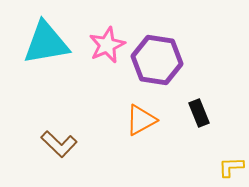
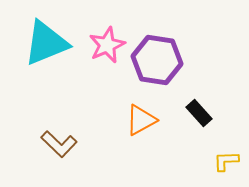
cyan triangle: rotated 12 degrees counterclockwise
black rectangle: rotated 20 degrees counterclockwise
yellow L-shape: moved 5 px left, 6 px up
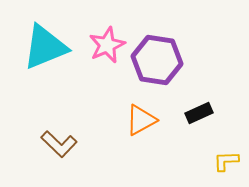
cyan triangle: moved 1 px left, 4 px down
black rectangle: rotated 72 degrees counterclockwise
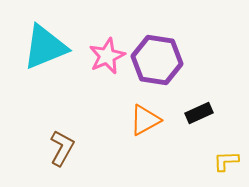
pink star: moved 11 px down
orange triangle: moved 4 px right
brown L-shape: moved 3 px right, 4 px down; rotated 105 degrees counterclockwise
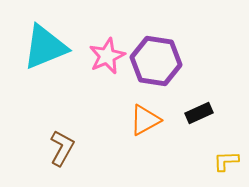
purple hexagon: moved 1 px left, 1 px down
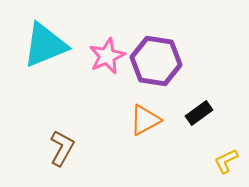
cyan triangle: moved 2 px up
black rectangle: rotated 12 degrees counterclockwise
yellow L-shape: rotated 24 degrees counterclockwise
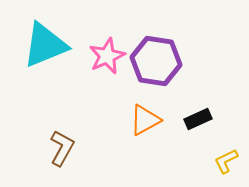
black rectangle: moved 1 px left, 6 px down; rotated 12 degrees clockwise
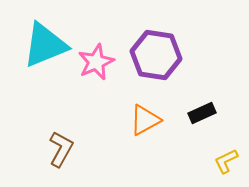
pink star: moved 11 px left, 6 px down
purple hexagon: moved 6 px up
black rectangle: moved 4 px right, 6 px up
brown L-shape: moved 1 px left, 1 px down
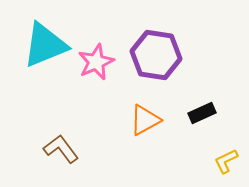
brown L-shape: rotated 66 degrees counterclockwise
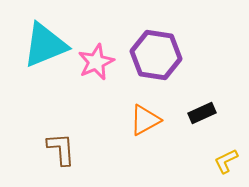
brown L-shape: rotated 33 degrees clockwise
